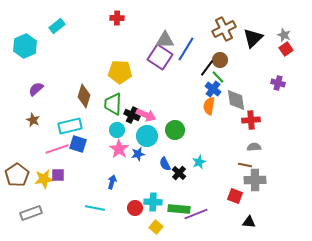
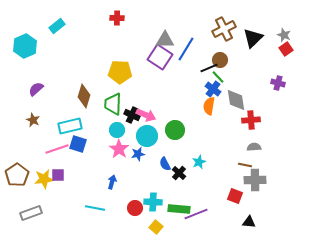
black line at (207, 68): moved 2 px right; rotated 30 degrees clockwise
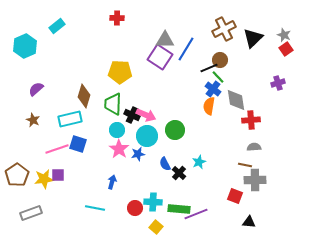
purple cross at (278, 83): rotated 32 degrees counterclockwise
cyan rectangle at (70, 126): moved 7 px up
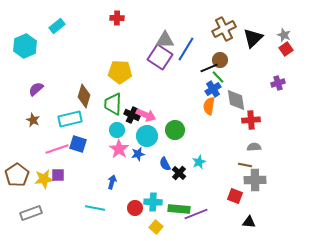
blue cross at (213, 89): rotated 21 degrees clockwise
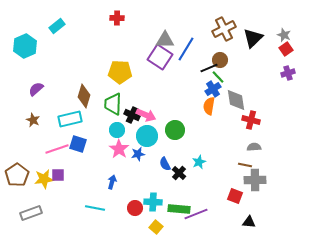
purple cross at (278, 83): moved 10 px right, 10 px up
red cross at (251, 120): rotated 18 degrees clockwise
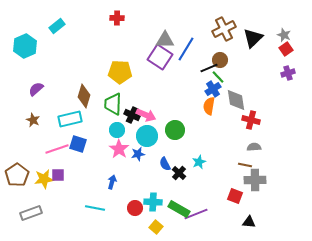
green rectangle at (179, 209): rotated 25 degrees clockwise
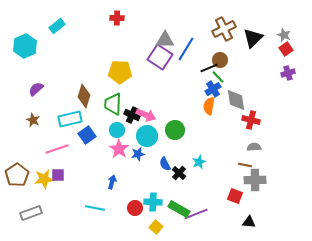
blue square at (78, 144): moved 9 px right, 9 px up; rotated 36 degrees clockwise
